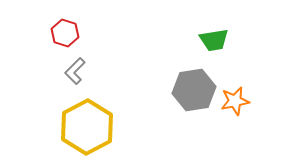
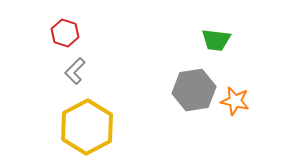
green trapezoid: moved 2 px right; rotated 16 degrees clockwise
orange star: rotated 24 degrees clockwise
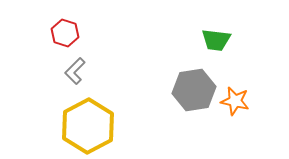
yellow hexagon: moved 1 px right, 1 px up
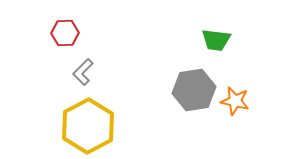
red hexagon: rotated 20 degrees counterclockwise
gray L-shape: moved 8 px right, 1 px down
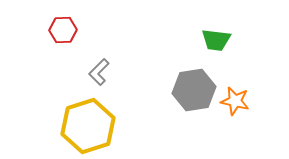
red hexagon: moved 2 px left, 3 px up
gray L-shape: moved 16 px right
yellow hexagon: rotated 10 degrees clockwise
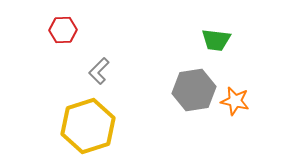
gray L-shape: moved 1 px up
